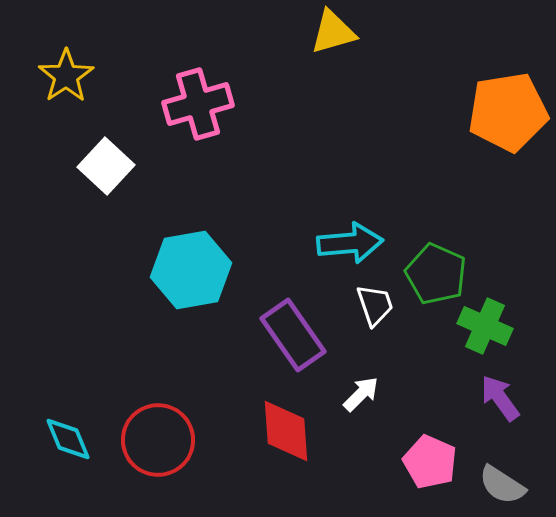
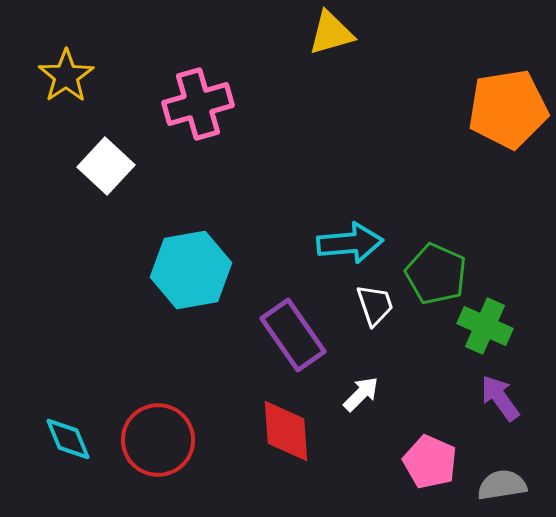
yellow triangle: moved 2 px left, 1 px down
orange pentagon: moved 3 px up
gray semicircle: rotated 138 degrees clockwise
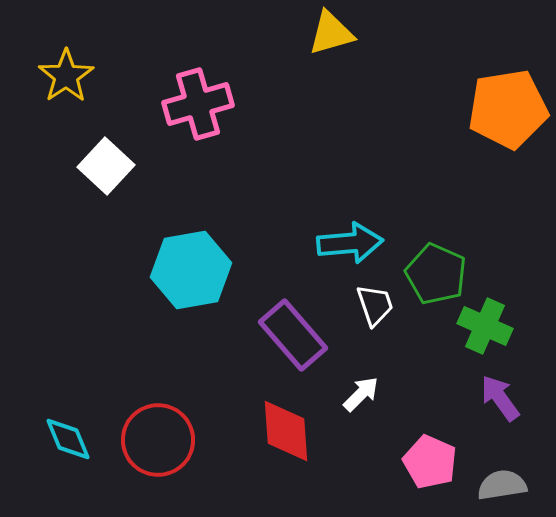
purple rectangle: rotated 6 degrees counterclockwise
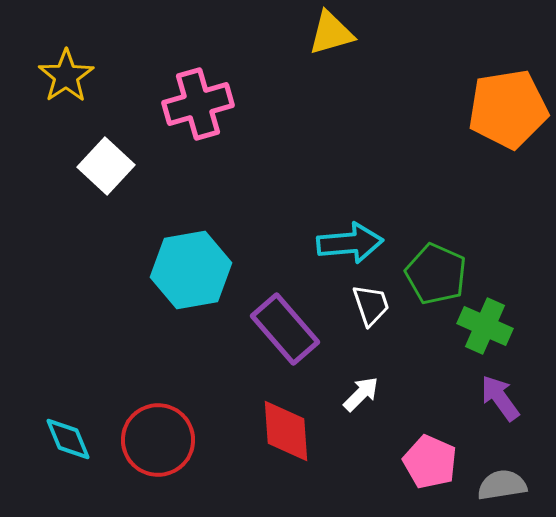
white trapezoid: moved 4 px left
purple rectangle: moved 8 px left, 6 px up
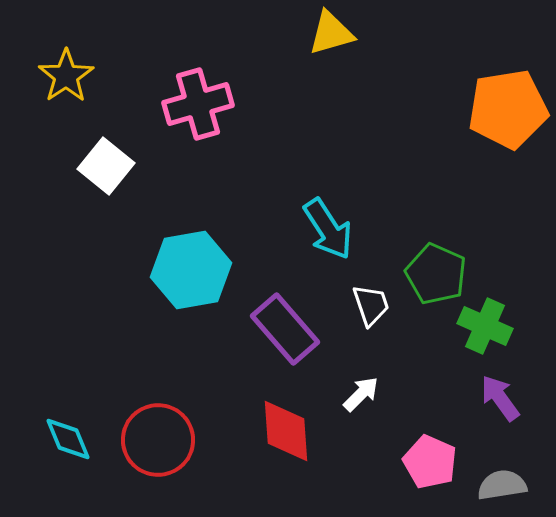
white square: rotated 4 degrees counterclockwise
cyan arrow: moved 22 px left, 14 px up; rotated 62 degrees clockwise
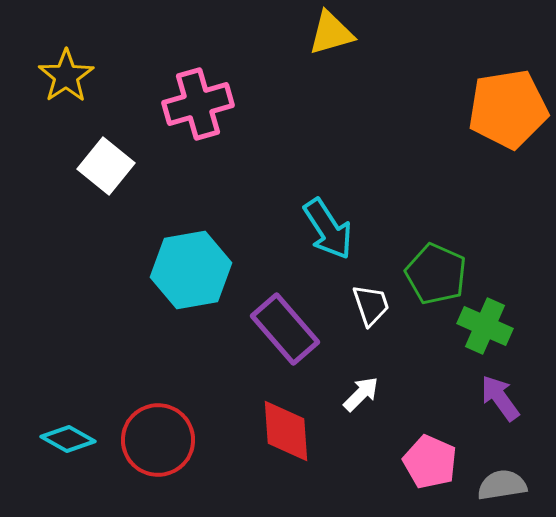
cyan diamond: rotated 38 degrees counterclockwise
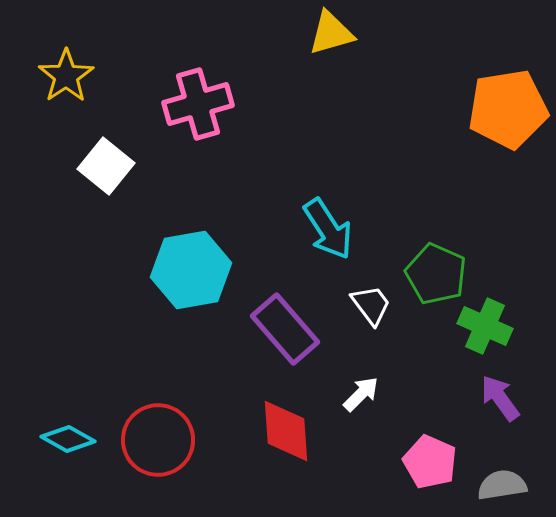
white trapezoid: rotated 18 degrees counterclockwise
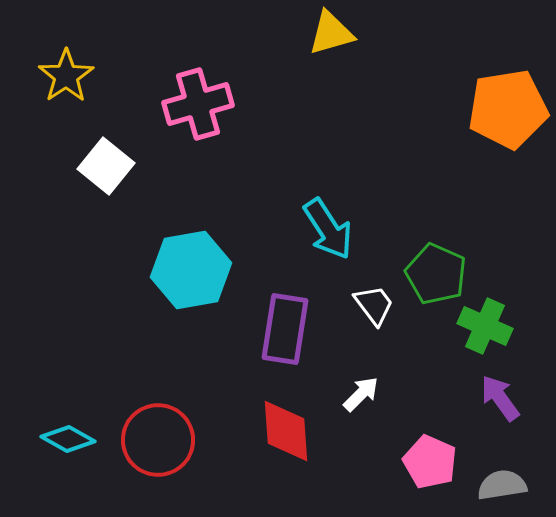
white trapezoid: moved 3 px right
purple rectangle: rotated 50 degrees clockwise
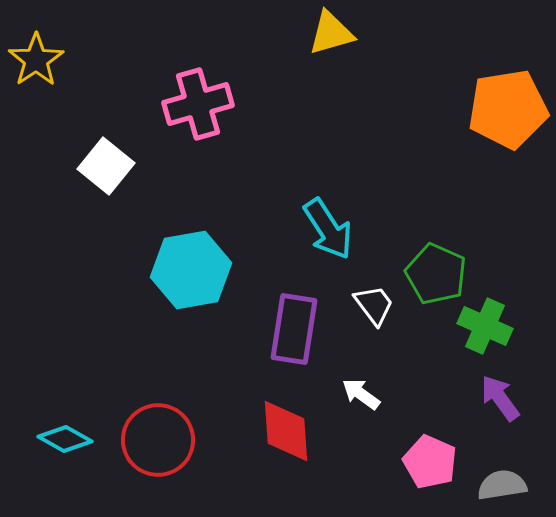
yellow star: moved 30 px left, 16 px up
purple rectangle: moved 9 px right
white arrow: rotated 99 degrees counterclockwise
cyan diamond: moved 3 px left
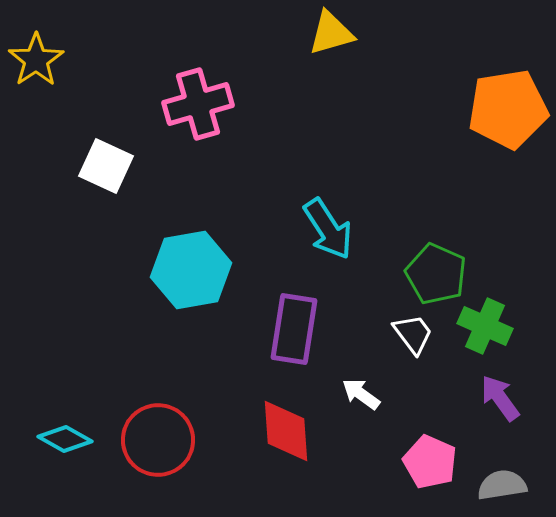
white square: rotated 14 degrees counterclockwise
white trapezoid: moved 39 px right, 29 px down
